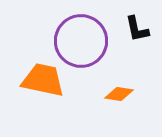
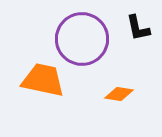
black L-shape: moved 1 px right, 1 px up
purple circle: moved 1 px right, 2 px up
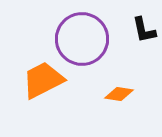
black L-shape: moved 6 px right, 2 px down
orange trapezoid: rotated 39 degrees counterclockwise
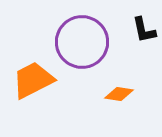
purple circle: moved 3 px down
orange trapezoid: moved 10 px left
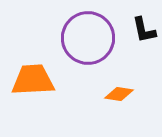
purple circle: moved 6 px right, 4 px up
orange trapezoid: rotated 24 degrees clockwise
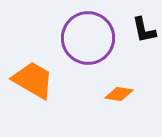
orange trapezoid: rotated 33 degrees clockwise
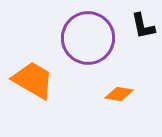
black L-shape: moved 1 px left, 4 px up
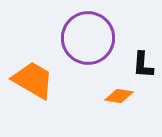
black L-shape: moved 39 px down; rotated 16 degrees clockwise
orange diamond: moved 2 px down
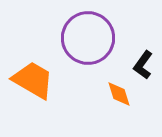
black L-shape: rotated 32 degrees clockwise
orange diamond: moved 2 px up; rotated 64 degrees clockwise
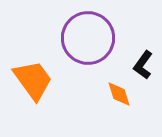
orange trapezoid: rotated 24 degrees clockwise
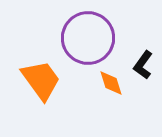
orange trapezoid: moved 8 px right
orange diamond: moved 8 px left, 11 px up
